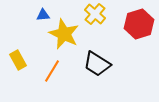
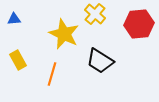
blue triangle: moved 29 px left, 4 px down
red hexagon: rotated 12 degrees clockwise
black trapezoid: moved 3 px right, 3 px up
orange line: moved 3 px down; rotated 15 degrees counterclockwise
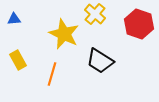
red hexagon: rotated 24 degrees clockwise
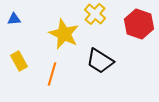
yellow rectangle: moved 1 px right, 1 px down
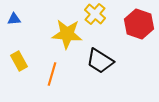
yellow star: moved 3 px right; rotated 20 degrees counterclockwise
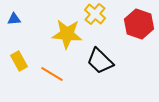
black trapezoid: rotated 12 degrees clockwise
orange line: rotated 75 degrees counterclockwise
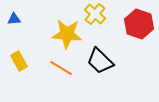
orange line: moved 9 px right, 6 px up
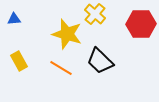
red hexagon: moved 2 px right; rotated 20 degrees counterclockwise
yellow star: rotated 12 degrees clockwise
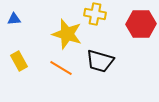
yellow cross: rotated 30 degrees counterclockwise
black trapezoid: rotated 28 degrees counterclockwise
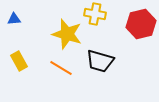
red hexagon: rotated 12 degrees counterclockwise
